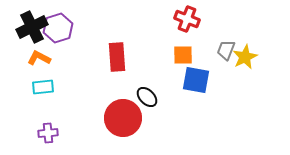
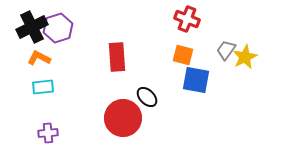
gray trapezoid: rotated 15 degrees clockwise
orange square: rotated 15 degrees clockwise
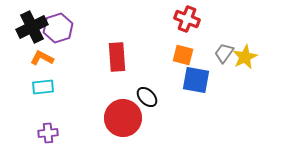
gray trapezoid: moved 2 px left, 3 px down
orange L-shape: moved 3 px right
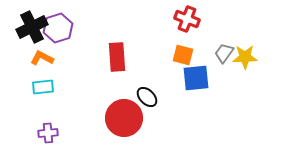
yellow star: rotated 25 degrees clockwise
blue square: moved 2 px up; rotated 16 degrees counterclockwise
red circle: moved 1 px right
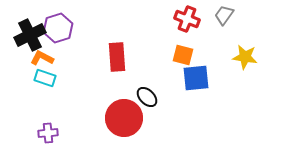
black cross: moved 2 px left, 8 px down
gray trapezoid: moved 38 px up
yellow star: rotated 10 degrees clockwise
cyan rectangle: moved 2 px right, 9 px up; rotated 25 degrees clockwise
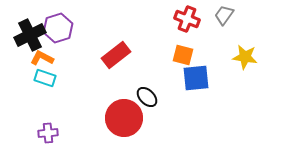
red rectangle: moved 1 px left, 2 px up; rotated 56 degrees clockwise
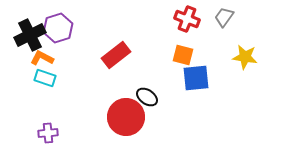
gray trapezoid: moved 2 px down
black ellipse: rotated 10 degrees counterclockwise
red circle: moved 2 px right, 1 px up
